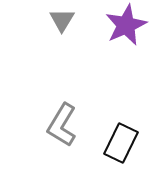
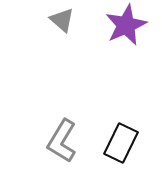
gray triangle: rotated 20 degrees counterclockwise
gray L-shape: moved 16 px down
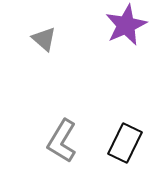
gray triangle: moved 18 px left, 19 px down
black rectangle: moved 4 px right
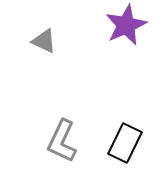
gray triangle: moved 2 px down; rotated 16 degrees counterclockwise
gray L-shape: rotated 6 degrees counterclockwise
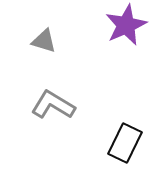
gray triangle: rotated 8 degrees counterclockwise
gray L-shape: moved 9 px left, 36 px up; rotated 96 degrees clockwise
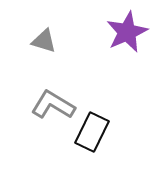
purple star: moved 1 px right, 7 px down
black rectangle: moved 33 px left, 11 px up
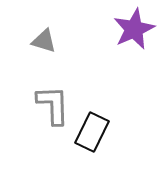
purple star: moved 7 px right, 3 px up
gray L-shape: rotated 57 degrees clockwise
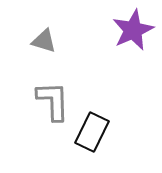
purple star: moved 1 px left, 1 px down
gray L-shape: moved 4 px up
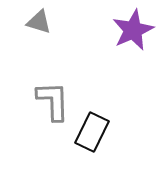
gray triangle: moved 5 px left, 19 px up
